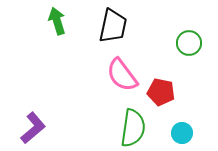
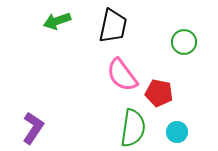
green arrow: rotated 92 degrees counterclockwise
green circle: moved 5 px left, 1 px up
red pentagon: moved 2 px left, 1 px down
purple L-shape: rotated 16 degrees counterclockwise
cyan circle: moved 5 px left, 1 px up
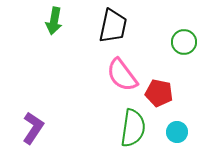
green arrow: moved 3 px left; rotated 60 degrees counterclockwise
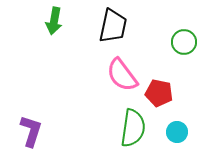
purple L-shape: moved 2 px left, 3 px down; rotated 16 degrees counterclockwise
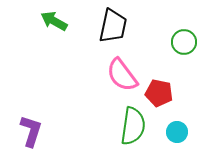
green arrow: rotated 108 degrees clockwise
green semicircle: moved 2 px up
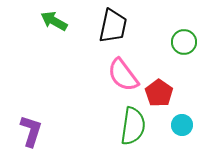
pink semicircle: moved 1 px right
red pentagon: rotated 24 degrees clockwise
cyan circle: moved 5 px right, 7 px up
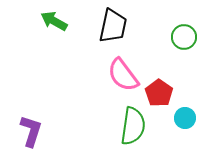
green circle: moved 5 px up
cyan circle: moved 3 px right, 7 px up
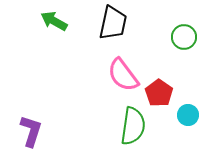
black trapezoid: moved 3 px up
cyan circle: moved 3 px right, 3 px up
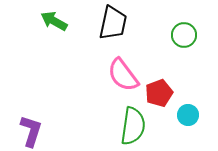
green circle: moved 2 px up
red pentagon: rotated 16 degrees clockwise
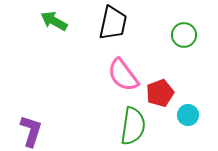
red pentagon: moved 1 px right
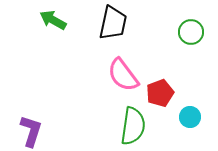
green arrow: moved 1 px left, 1 px up
green circle: moved 7 px right, 3 px up
cyan circle: moved 2 px right, 2 px down
